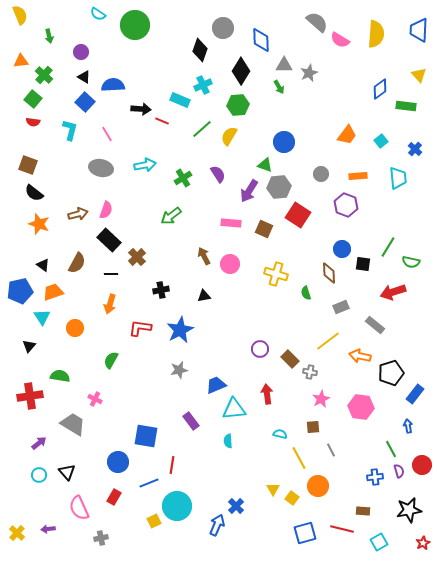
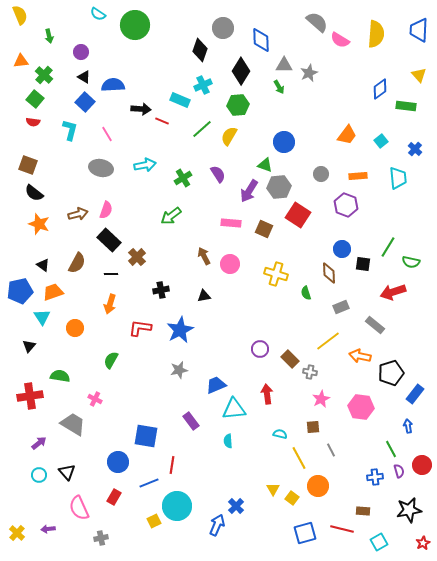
green square at (33, 99): moved 2 px right
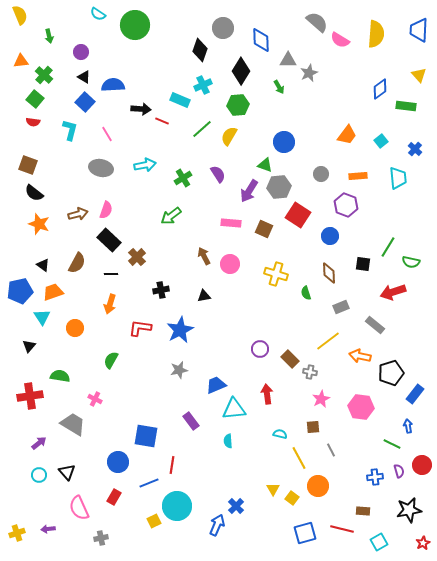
gray triangle at (284, 65): moved 4 px right, 5 px up
blue circle at (342, 249): moved 12 px left, 13 px up
green line at (391, 449): moved 1 px right, 5 px up; rotated 36 degrees counterclockwise
yellow cross at (17, 533): rotated 28 degrees clockwise
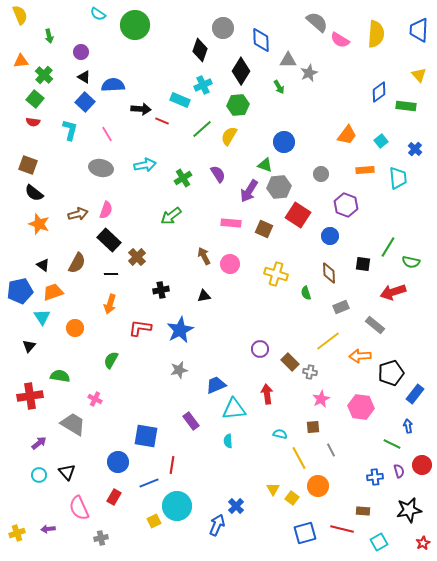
blue diamond at (380, 89): moved 1 px left, 3 px down
orange rectangle at (358, 176): moved 7 px right, 6 px up
orange arrow at (360, 356): rotated 15 degrees counterclockwise
brown rectangle at (290, 359): moved 3 px down
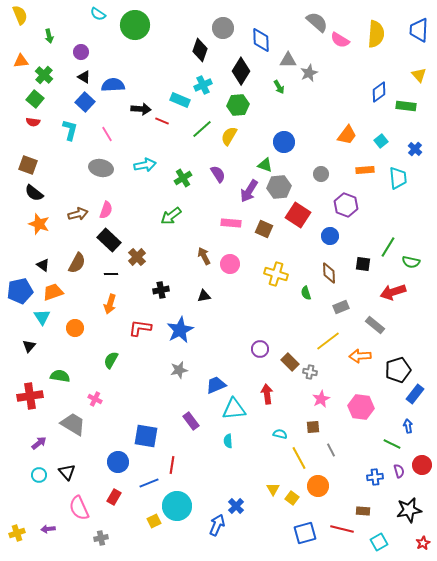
black pentagon at (391, 373): moved 7 px right, 3 px up
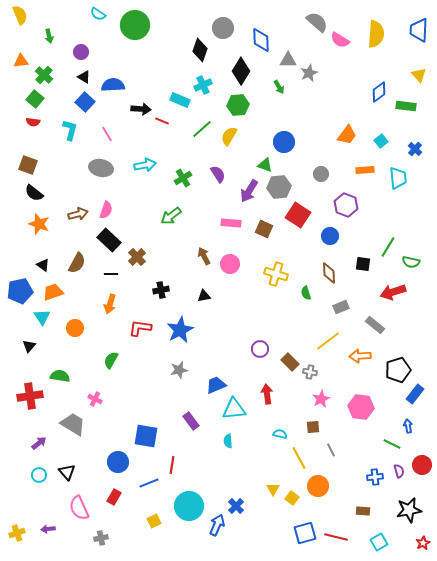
cyan circle at (177, 506): moved 12 px right
red line at (342, 529): moved 6 px left, 8 px down
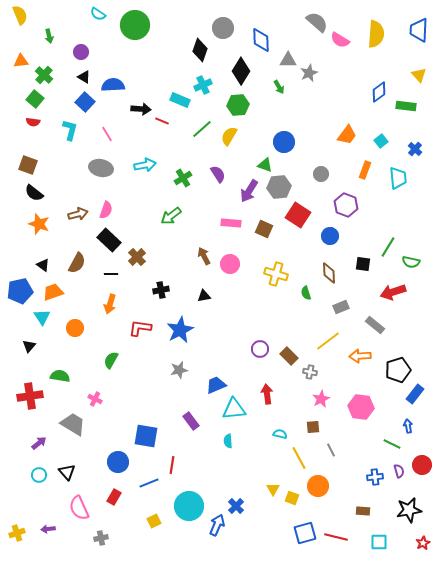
orange rectangle at (365, 170): rotated 66 degrees counterclockwise
brown rectangle at (290, 362): moved 1 px left, 6 px up
yellow square at (292, 498): rotated 16 degrees counterclockwise
cyan square at (379, 542): rotated 30 degrees clockwise
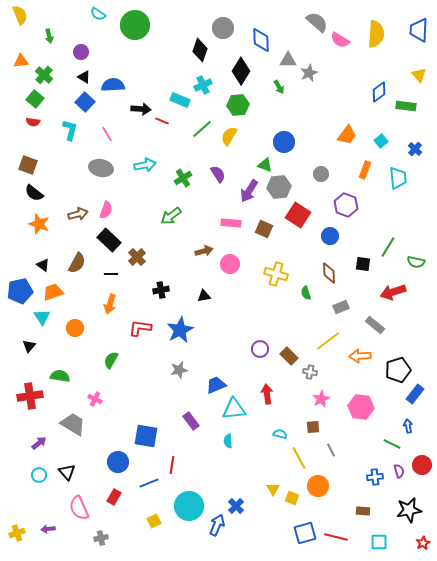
brown arrow at (204, 256): moved 5 px up; rotated 102 degrees clockwise
green semicircle at (411, 262): moved 5 px right
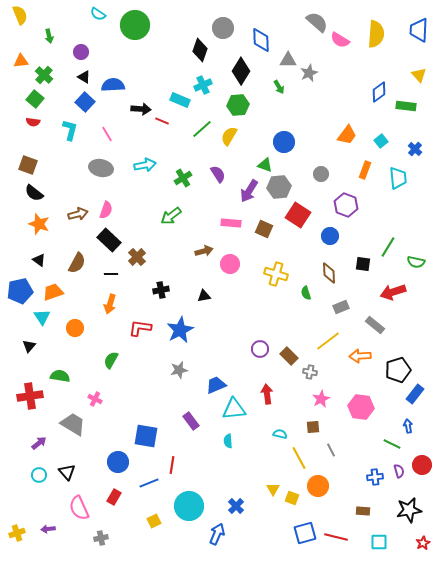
black triangle at (43, 265): moved 4 px left, 5 px up
blue arrow at (217, 525): moved 9 px down
